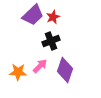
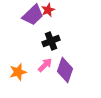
red star: moved 5 px left, 7 px up
pink arrow: moved 5 px right, 1 px up
orange star: rotated 18 degrees counterclockwise
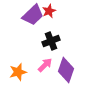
red star: moved 1 px right, 1 px down
purple diamond: moved 1 px right
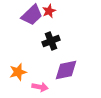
purple trapezoid: moved 1 px left
pink arrow: moved 5 px left, 22 px down; rotated 56 degrees clockwise
purple diamond: rotated 60 degrees clockwise
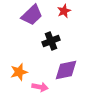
red star: moved 15 px right
orange star: moved 1 px right
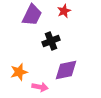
purple trapezoid: rotated 20 degrees counterclockwise
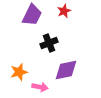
black cross: moved 2 px left, 2 px down
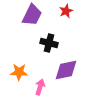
red star: moved 2 px right
black cross: rotated 36 degrees clockwise
orange star: rotated 18 degrees clockwise
pink arrow: rotated 84 degrees counterclockwise
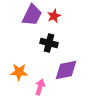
red star: moved 12 px left, 5 px down
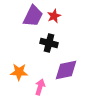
purple trapezoid: moved 1 px right, 1 px down
